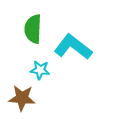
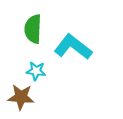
cyan star: moved 4 px left, 1 px down
brown star: moved 1 px left, 1 px up
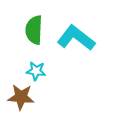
green semicircle: moved 1 px right, 1 px down
cyan L-shape: moved 3 px right, 9 px up
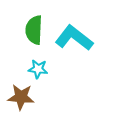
cyan L-shape: moved 2 px left
cyan star: moved 2 px right, 2 px up
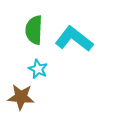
cyan L-shape: moved 1 px down
cyan star: rotated 18 degrees clockwise
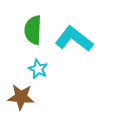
green semicircle: moved 1 px left
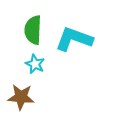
cyan L-shape: rotated 18 degrees counterclockwise
cyan star: moved 3 px left, 5 px up
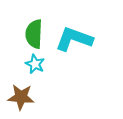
green semicircle: moved 1 px right, 4 px down
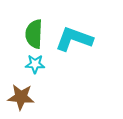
cyan star: rotated 24 degrees counterclockwise
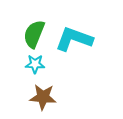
green semicircle: rotated 20 degrees clockwise
brown star: moved 22 px right
